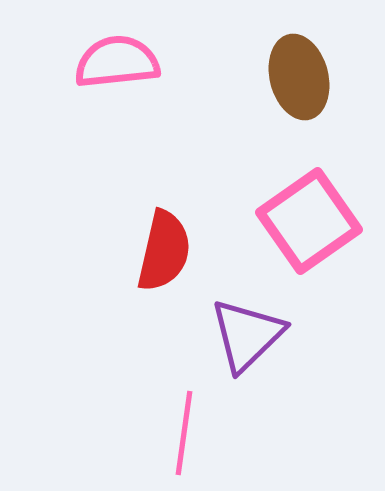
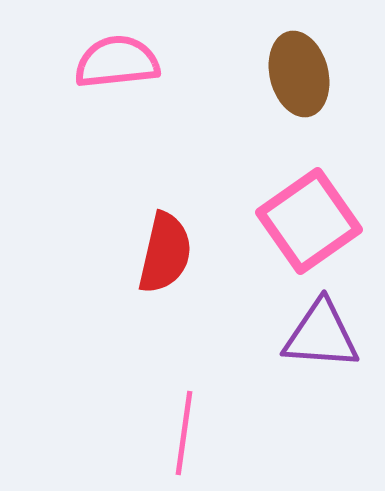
brown ellipse: moved 3 px up
red semicircle: moved 1 px right, 2 px down
purple triangle: moved 74 px right; rotated 48 degrees clockwise
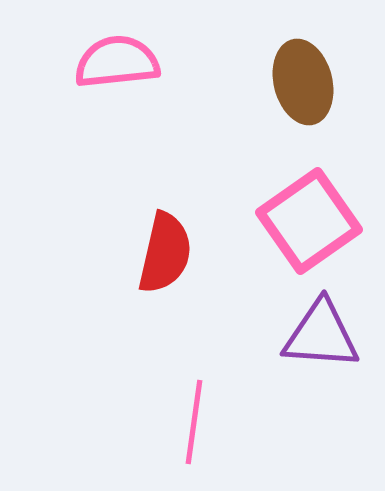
brown ellipse: moved 4 px right, 8 px down
pink line: moved 10 px right, 11 px up
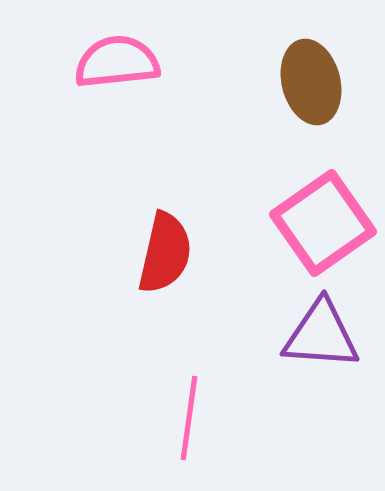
brown ellipse: moved 8 px right
pink square: moved 14 px right, 2 px down
pink line: moved 5 px left, 4 px up
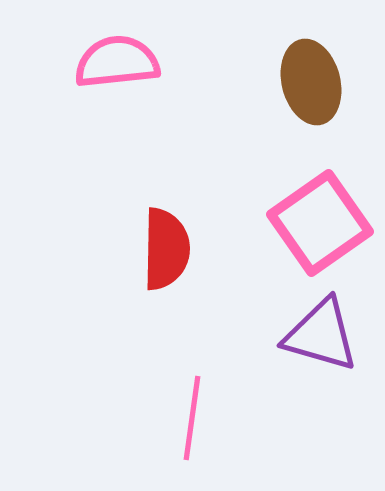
pink square: moved 3 px left
red semicircle: moved 1 px right, 4 px up; rotated 12 degrees counterclockwise
purple triangle: rotated 12 degrees clockwise
pink line: moved 3 px right
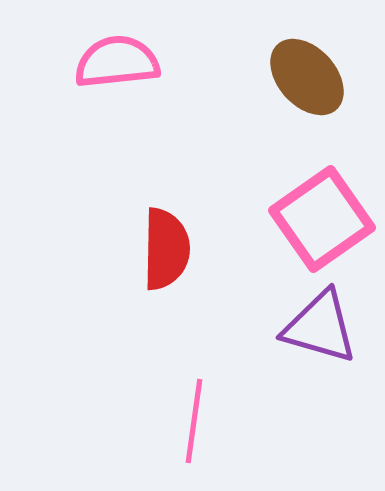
brown ellipse: moved 4 px left, 5 px up; rotated 28 degrees counterclockwise
pink square: moved 2 px right, 4 px up
purple triangle: moved 1 px left, 8 px up
pink line: moved 2 px right, 3 px down
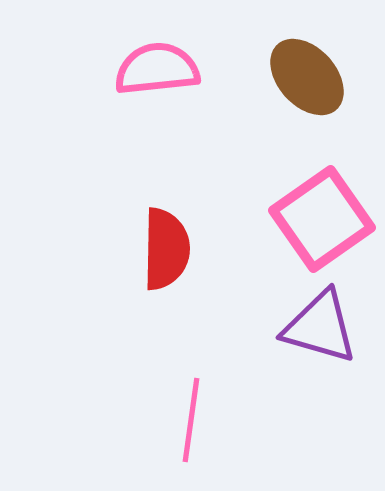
pink semicircle: moved 40 px right, 7 px down
pink line: moved 3 px left, 1 px up
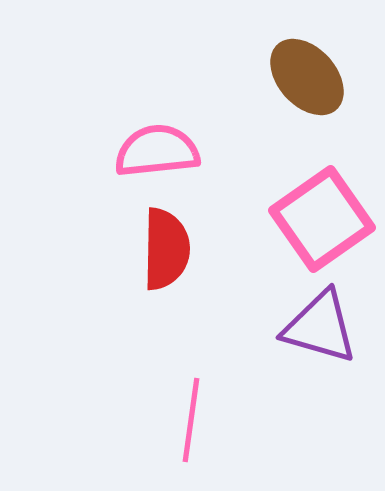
pink semicircle: moved 82 px down
